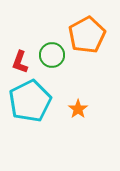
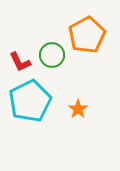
red L-shape: rotated 45 degrees counterclockwise
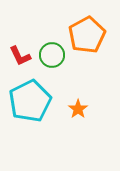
red L-shape: moved 6 px up
